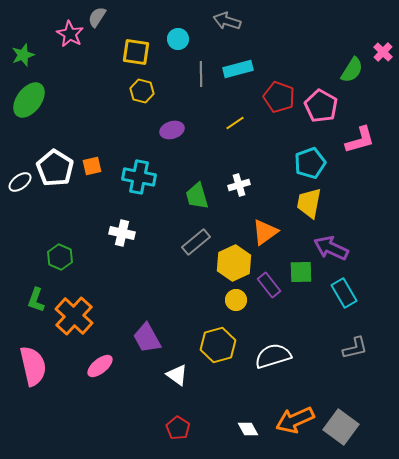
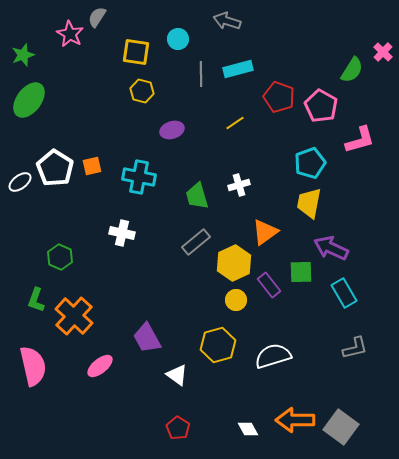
orange arrow at (295, 420): rotated 24 degrees clockwise
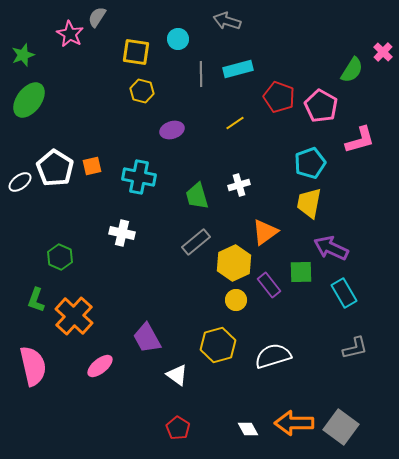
orange arrow at (295, 420): moved 1 px left, 3 px down
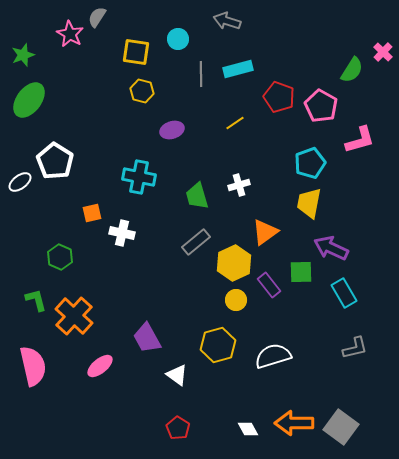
orange square at (92, 166): moved 47 px down
white pentagon at (55, 168): moved 7 px up
green L-shape at (36, 300): rotated 145 degrees clockwise
